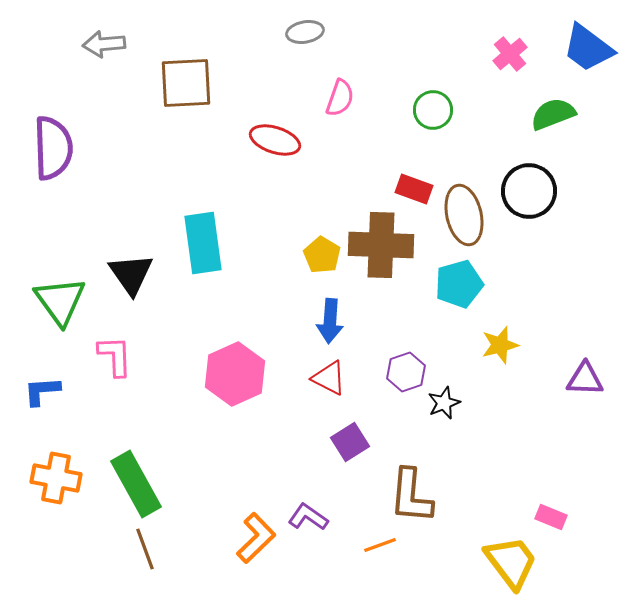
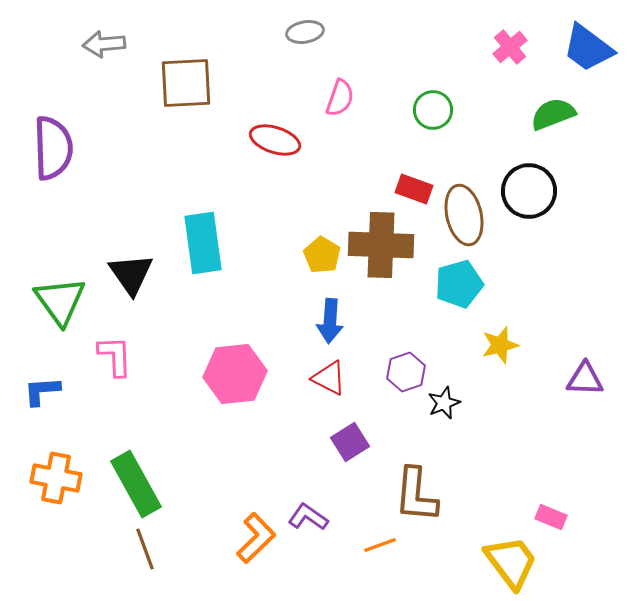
pink cross: moved 7 px up
pink hexagon: rotated 18 degrees clockwise
brown L-shape: moved 5 px right, 1 px up
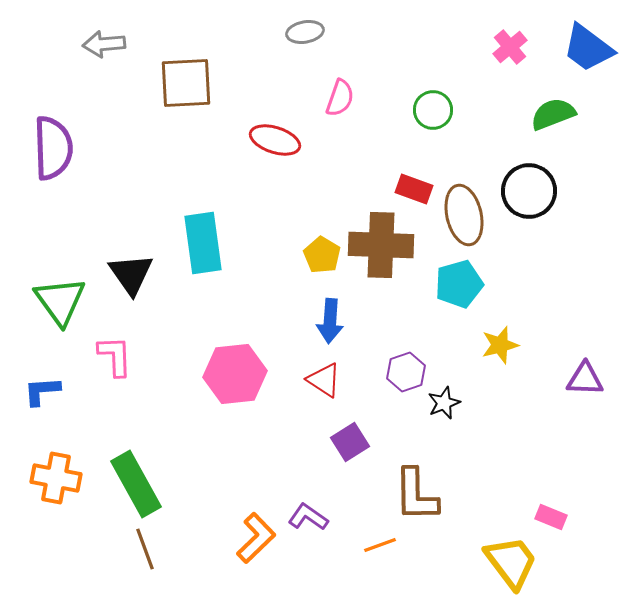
red triangle: moved 5 px left, 2 px down; rotated 6 degrees clockwise
brown L-shape: rotated 6 degrees counterclockwise
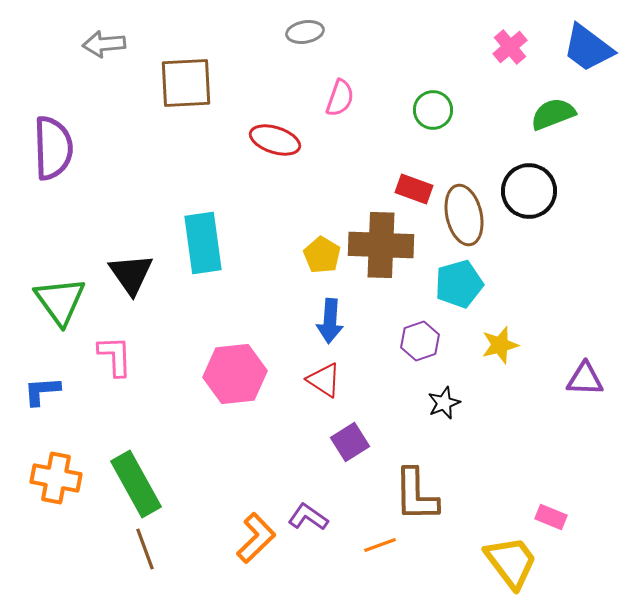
purple hexagon: moved 14 px right, 31 px up
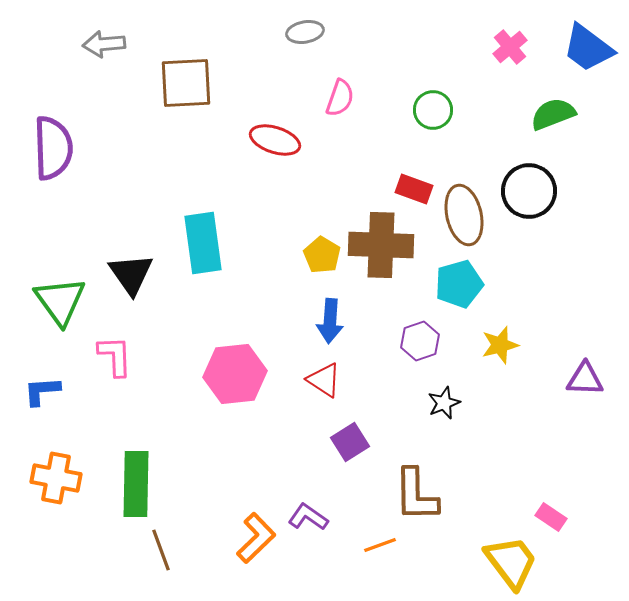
green rectangle: rotated 30 degrees clockwise
pink rectangle: rotated 12 degrees clockwise
brown line: moved 16 px right, 1 px down
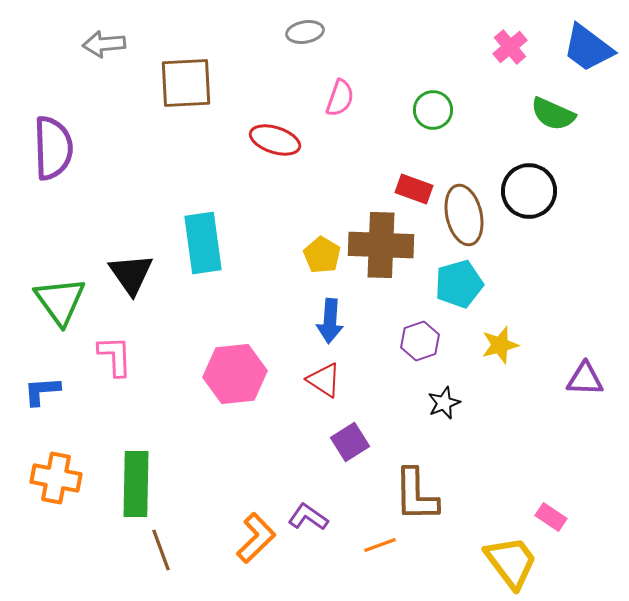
green semicircle: rotated 135 degrees counterclockwise
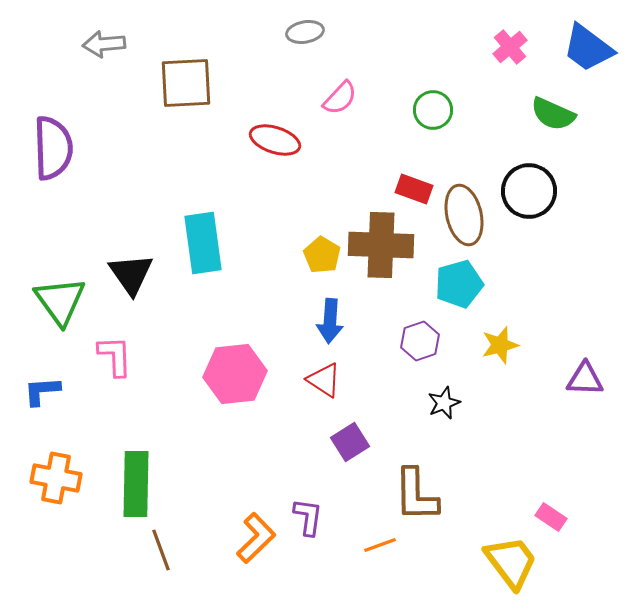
pink semicircle: rotated 24 degrees clockwise
purple L-shape: rotated 63 degrees clockwise
